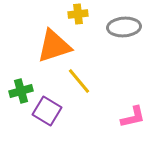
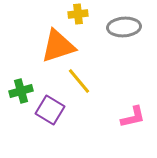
orange triangle: moved 4 px right
purple square: moved 3 px right, 1 px up
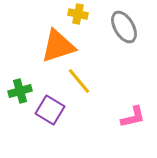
yellow cross: rotated 18 degrees clockwise
gray ellipse: rotated 64 degrees clockwise
green cross: moved 1 px left
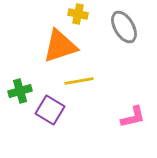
orange triangle: moved 2 px right
yellow line: rotated 60 degrees counterclockwise
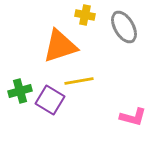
yellow cross: moved 7 px right, 1 px down
purple square: moved 10 px up
pink L-shape: rotated 28 degrees clockwise
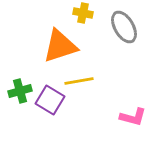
yellow cross: moved 2 px left, 2 px up
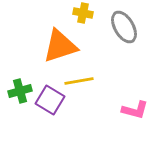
pink L-shape: moved 2 px right, 7 px up
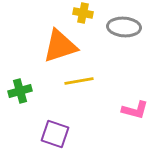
gray ellipse: rotated 56 degrees counterclockwise
purple square: moved 5 px right, 34 px down; rotated 12 degrees counterclockwise
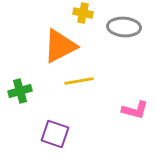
orange triangle: rotated 9 degrees counterclockwise
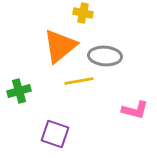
gray ellipse: moved 19 px left, 29 px down
orange triangle: rotated 12 degrees counterclockwise
green cross: moved 1 px left
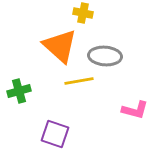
orange triangle: rotated 39 degrees counterclockwise
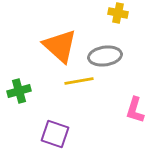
yellow cross: moved 35 px right
gray ellipse: rotated 12 degrees counterclockwise
pink L-shape: rotated 92 degrees clockwise
